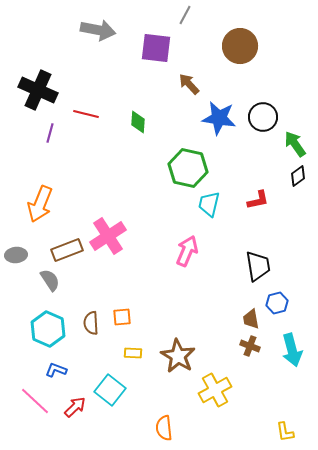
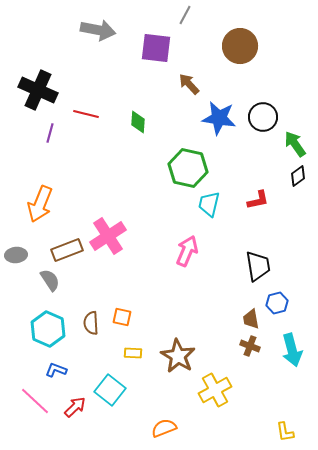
orange square: rotated 18 degrees clockwise
orange semicircle: rotated 75 degrees clockwise
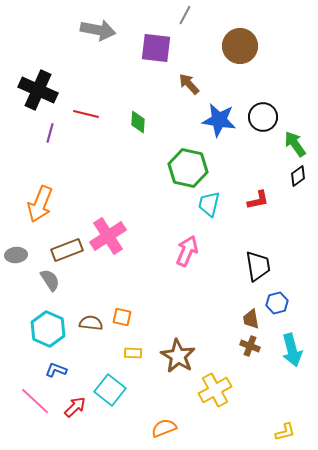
blue star: moved 2 px down
brown semicircle: rotated 100 degrees clockwise
yellow L-shape: rotated 95 degrees counterclockwise
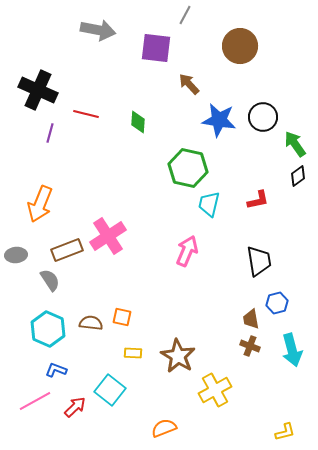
black trapezoid: moved 1 px right, 5 px up
pink line: rotated 72 degrees counterclockwise
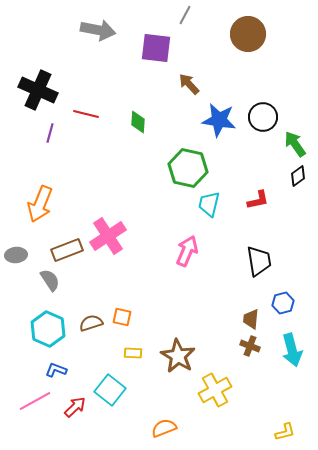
brown circle: moved 8 px right, 12 px up
blue hexagon: moved 6 px right
brown trapezoid: rotated 15 degrees clockwise
brown semicircle: rotated 25 degrees counterclockwise
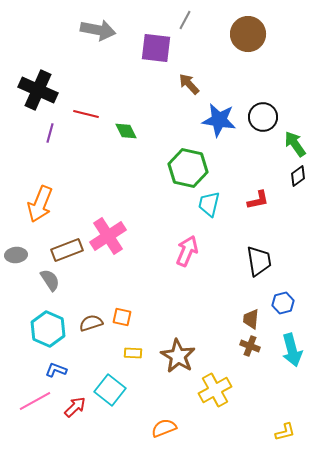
gray line: moved 5 px down
green diamond: moved 12 px left, 9 px down; rotated 30 degrees counterclockwise
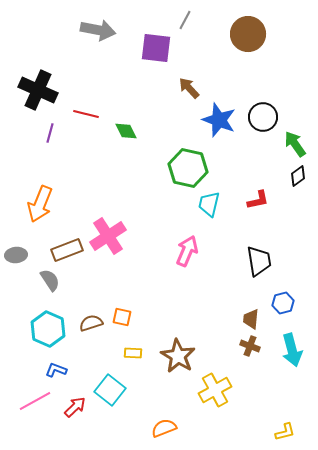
brown arrow: moved 4 px down
blue star: rotated 12 degrees clockwise
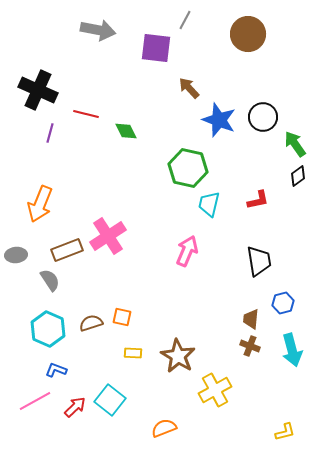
cyan square: moved 10 px down
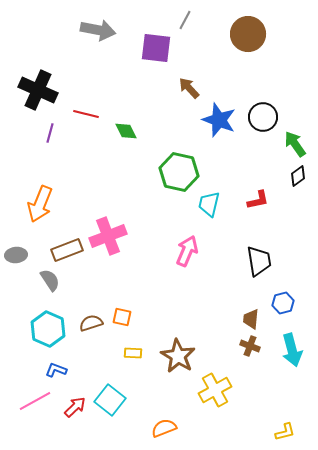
green hexagon: moved 9 px left, 4 px down
pink cross: rotated 12 degrees clockwise
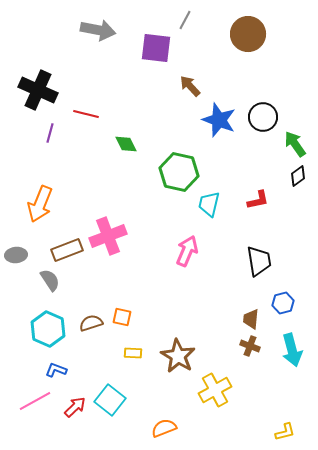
brown arrow: moved 1 px right, 2 px up
green diamond: moved 13 px down
